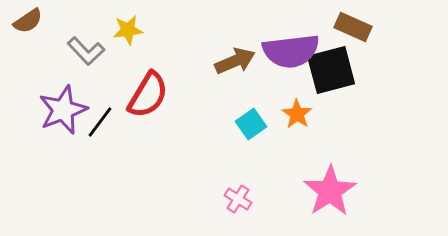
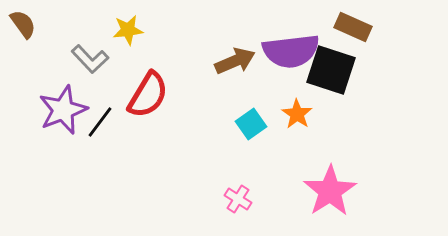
brown semicircle: moved 5 px left, 3 px down; rotated 92 degrees counterclockwise
gray L-shape: moved 4 px right, 8 px down
black square: rotated 33 degrees clockwise
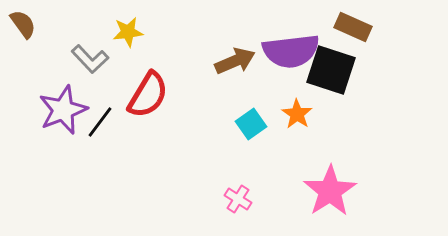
yellow star: moved 2 px down
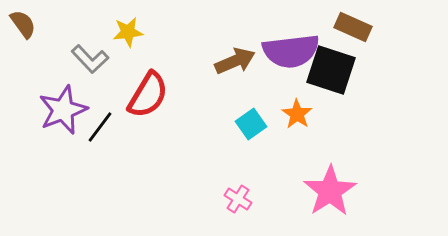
black line: moved 5 px down
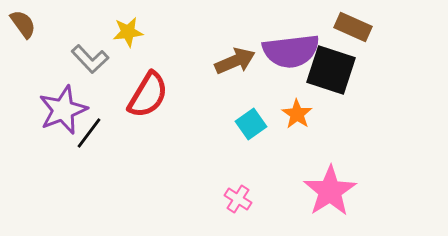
black line: moved 11 px left, 6 px down
